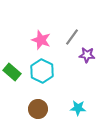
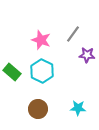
gray line: moved 1 px right, 3 px up
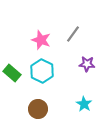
purple star: moved 9 px down
green rectangle: moved 1 px down
cyan star: moved 6 px right, 4 px up; rotated 28 degrees clockwise
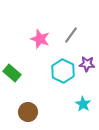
gray line: moved 2 px left, 1 px down
pink star: moved 1 px left, 1 px up
cyan hexagon: moved 21 px right
cyan star: moved 1 px left
brown circle: moved 10 px left, 3 px down
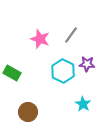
green rectangle: rotated 12 degrees counterclockwise
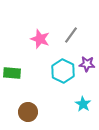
green rectangle: rotated 24 degrees counterclockwise
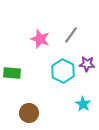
brown circle: moved 1 px right, 1 px down
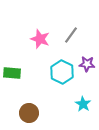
cyan hexagon: moved 1 px left, 1 px down
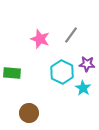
cyan star: moved 16 px up
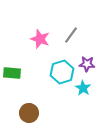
cyan hexagon: rotated 15 degrees clockwise
